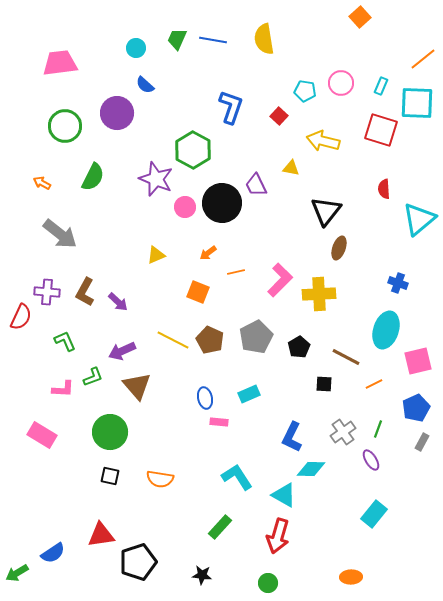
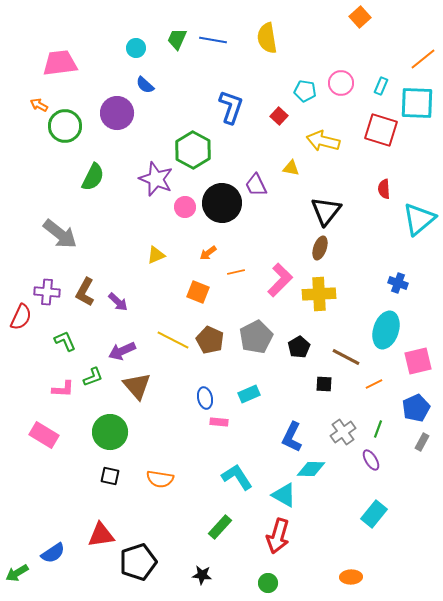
yellow semicircle at (264, 39): moved 3 px right, 1 px up
orange arrow at (42, 183): moved 3 px left, 78 px up
brown ellipse at (339, 248): moved 19 px left
pink rectangle at (42, 435): moved 2 px right
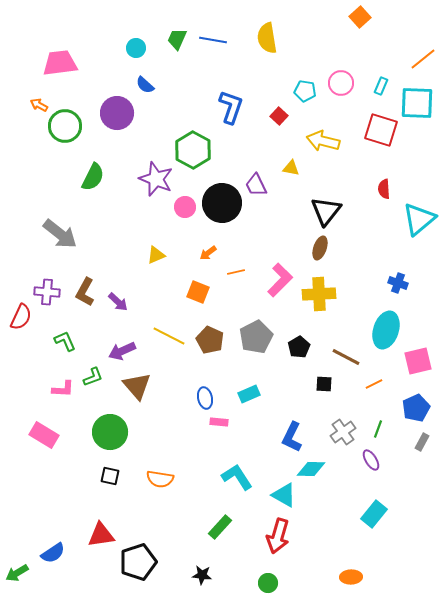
yellow line at (173, 340): moved 4 px left, 4 px up
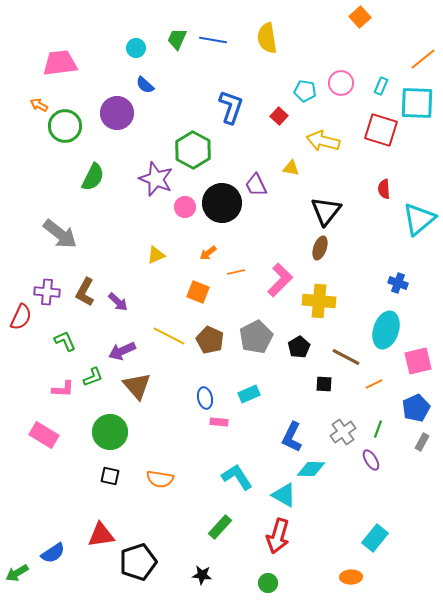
yellow cross at (319, 294): moved 7 px down; rotated 8 degrees clockwise
cyan rectangle at (374, 514): moved 1 px right, 24 px down
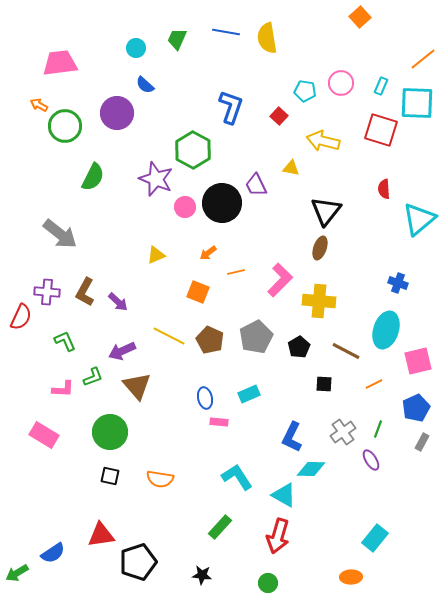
blue line at (213, 40): moved 13 px right, 8 px up
brown line at (346, 357): moved 6 px up
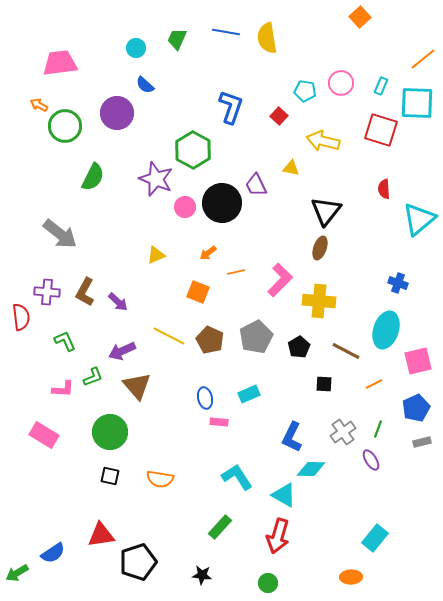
red semicircle at (21, 317): rotated 32 degrees counterclockwise
gray rectangle at (422, 442): rotated 48 degrees clockwise
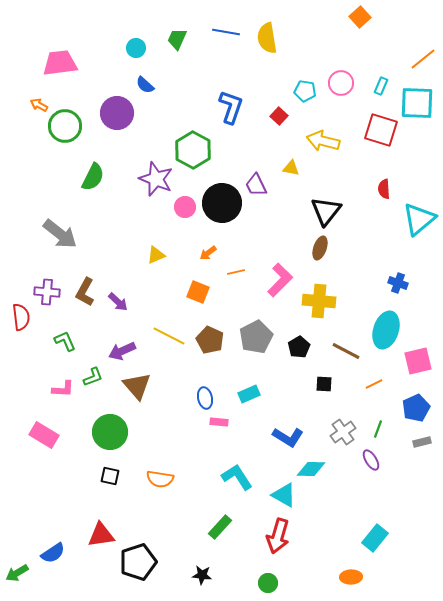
blue L-shape at (292, 437): moved 4 px left; rotated 84 degrees counterclockwise
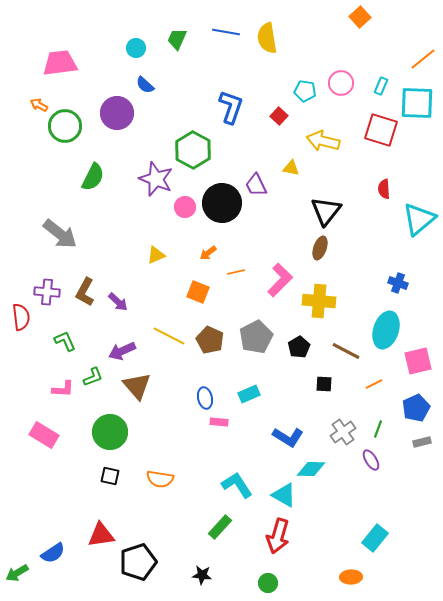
cyan L-shape at (237, 477): moved 8 px down
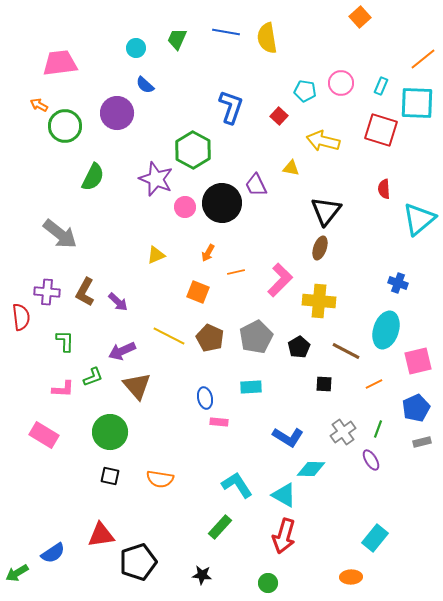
orange arrow at (208, 253): rotated 24 degrees counterclockwise
brown pentagon at (210, 340): moved 2 px up
green L-shape at (65, 341): rotated 25 degrees clockwise
cyan rectangle at (249, 394): moved 2 px right, 7 px up; rotated 20 degrees clockwise
red arrow at (278, 536): moved 6 px right
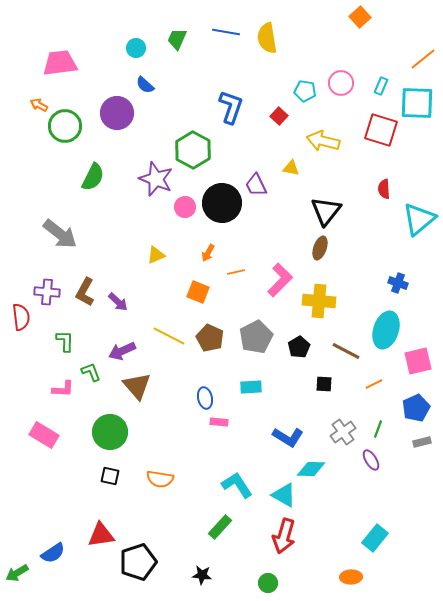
green L-shape at (93, 377): moved 2 px left, 5 px up; rotated 90 degrees counterclockwise
